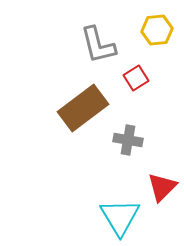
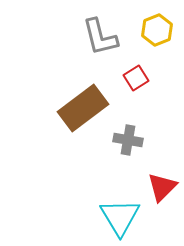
yellow hexagon: rotated 16 degrees counterclockwise
gray L-shape: moved 2 px right, 8 px up
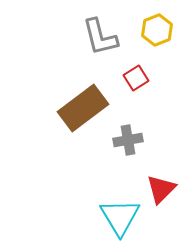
gray cross: rotated 20 degrees counterclockwise
red triangle: moved 1 px left, 2 px down
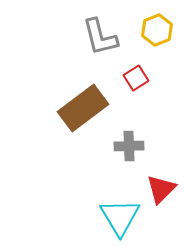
gray cross: moved 1 px right, 6 px down; rotated 8 degrees clockwise
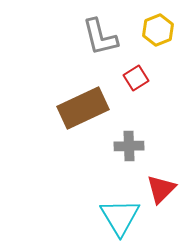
yellow hexagon: moved 1 px right
brown rectangle: rotated 12 degrees clockwise
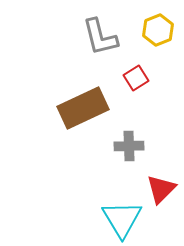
cyan triangle: moved 2 px right, 2 px down
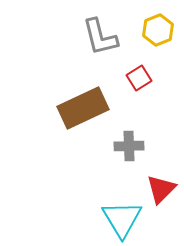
red square: moved 3 px right
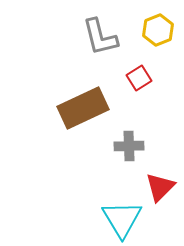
red triangle: moved 1 px left, 2 px up
